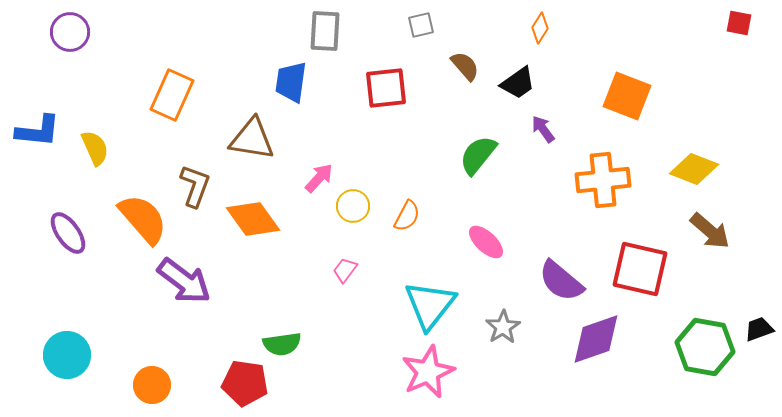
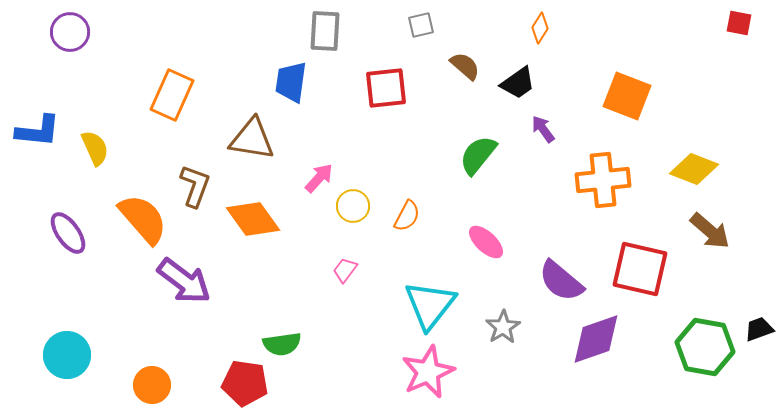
brown semicircle at (465, 66): rotated 8 degrees counterclockwise
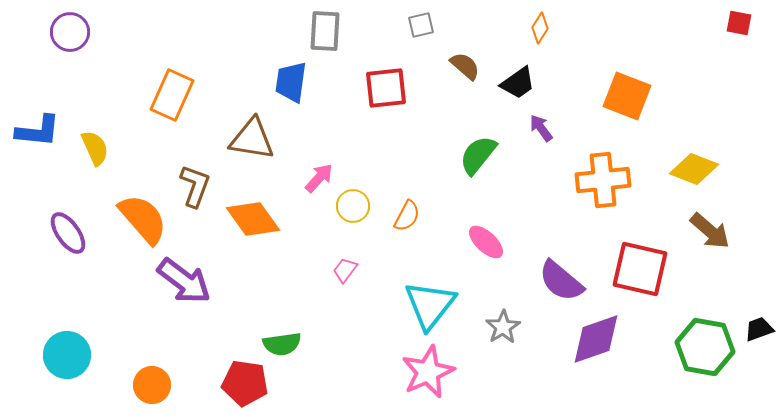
purple arrow at (543, 129): moved 2 px left, 1 px up
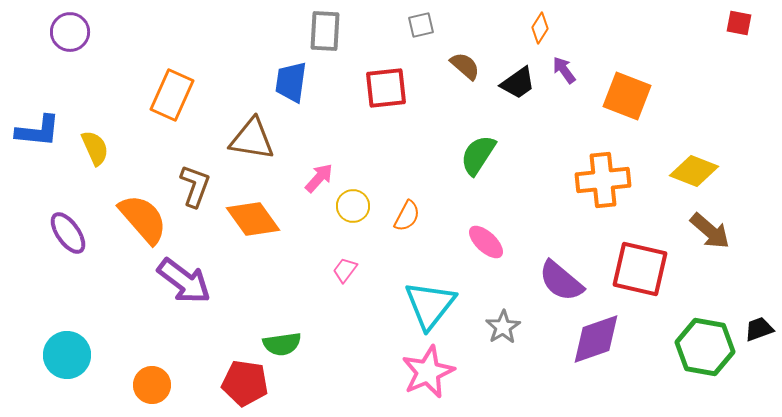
purple arrow at (541, 128): moved 23 px right, 58 px up
green semicircle at (478, 155): rotated 6 degrees counterclockwise
yellow diamond at (694, 169): moved 2 px down
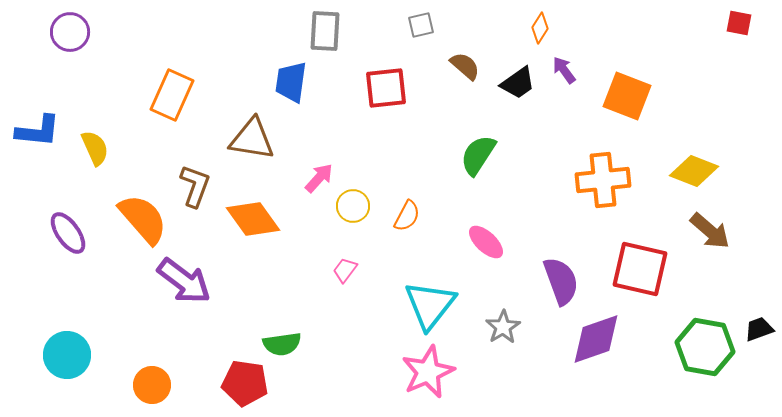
purple semicircle at (561, 281): rotated 150 degrees counterclockwise
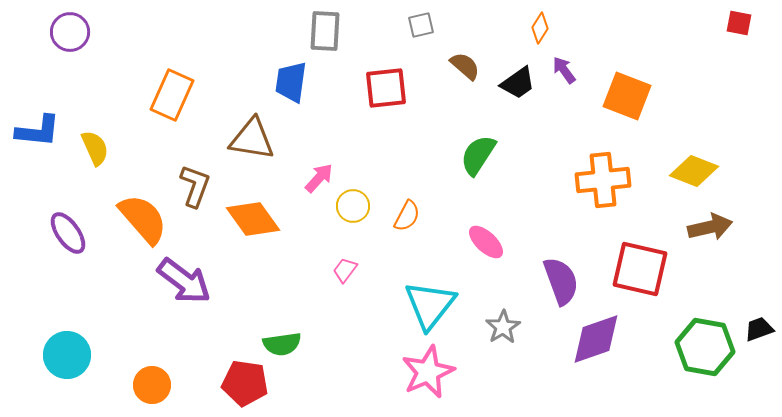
brown arrow at (710, 231): moved 4 px up; rotated 54 degrees counterclockwise
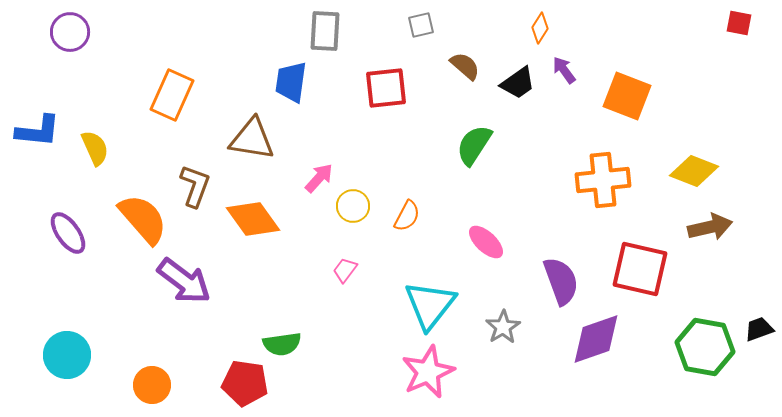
green semicircle at (478, 155): moved 4 px left, 10 px up
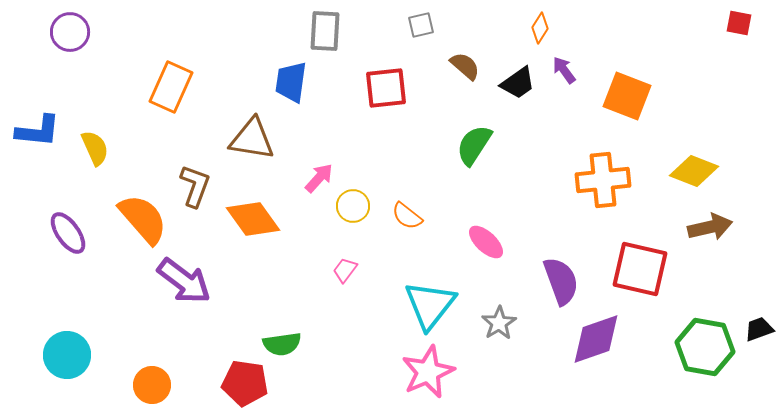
orange rectangle at (172, 95): moved 1 px left, 8 px up
orange semicircle at (407, 216): rotated 100 degrees clockwise
gray star at (503, 327): moved 4 px left, 4 px up
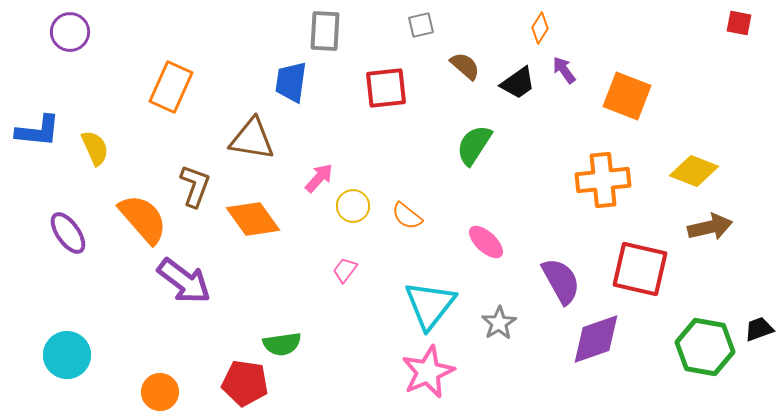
purple semicircle at (561, 281): rotated 9 degrees counterclockwise
orange circle at (152, 385): moved 8 px right, 7 px down
